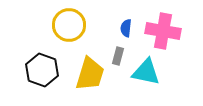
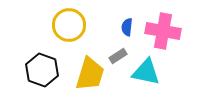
blue semicircle: moved 1 px right, 1 px up
gray rectangle: rotated 42 degrees clockwise
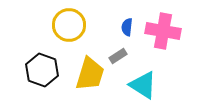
cyan triangle: moved 3 px left, 13 px down; rotated 20 degrees clockwise
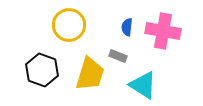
gray rectangle: rotated 54 degrees clockwise
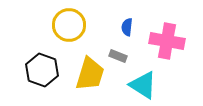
pink cross: moved 4 px right, 10 px down
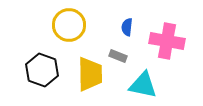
yellow trapezoid: rotated 18 degrees counterclockwise
cyan triangle: rotated 20 degrees counterclockwise
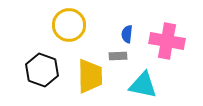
blue semicircle: moved 7 px down
gray rectangle: rotated 24 degrees counterclockwise
yellow trapezoid: moved 2 px down
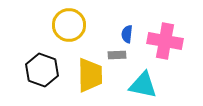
pink cross: moved 2 px left
gray rectangle: moved 1 px left, 1 px up
yellow trapezoid: moved 1 px up
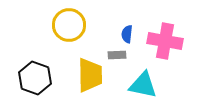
black hexagon: moved 7 px left, 8 px down
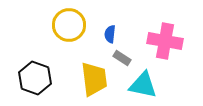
blue semicircle: moved 17 px left
gray rectangle: moved 5 px right, 3 px down; rotated 36 degrees clockwise
yellow trapezoid: moved 4 px right, 4 px down; rotated 6 degrees counterclockwise
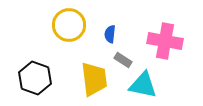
gray rectangle: moved 1 px right, 2 px down
